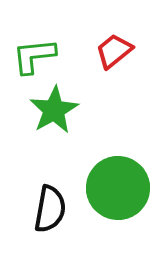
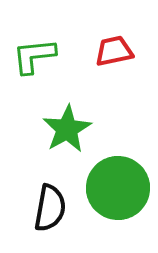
red trapezoid: rotated 27 degrees clockwise
green star: moved 13 px right, 19 px down
black semicircle: moved 1 px up
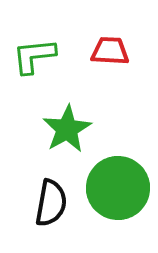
red trapezoid: moved 4 px left; rotated 15 degrees clockwise
black semicircle: moved 1 px right, 5 px up
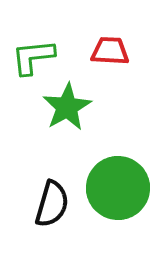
green L-shape: moved 1 px left, 1 px down
green star: moved 22 px up
black semicircle: moved 1 px right, 1 px down; rotated 6 degrees clockwise
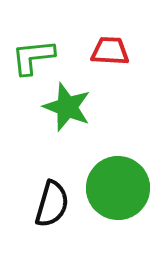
green star: rotated 21 degrees counterclockwise
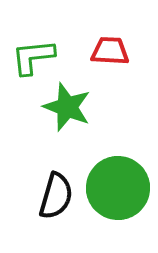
black semicircle: moved 4 px right, 8 px up
